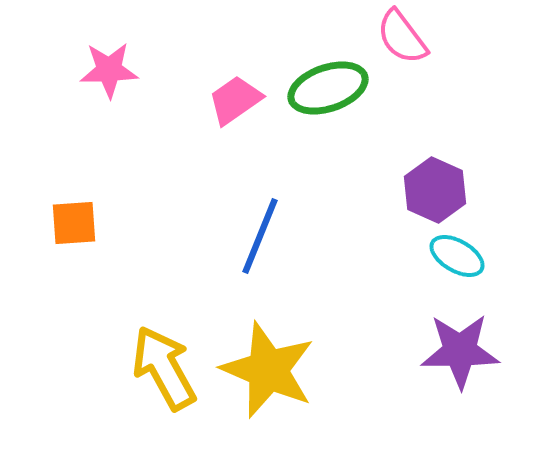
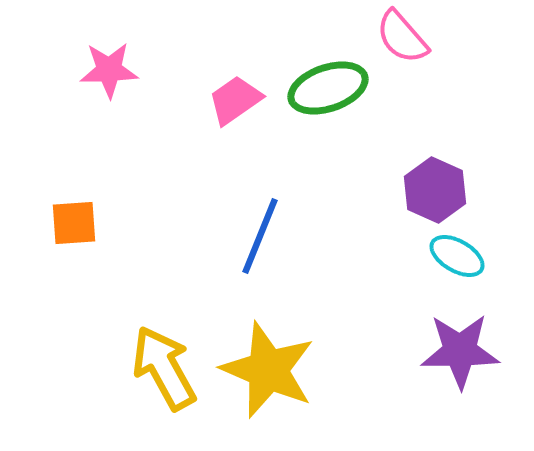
pink semicircle: rotated 4 degrees counterclockwise
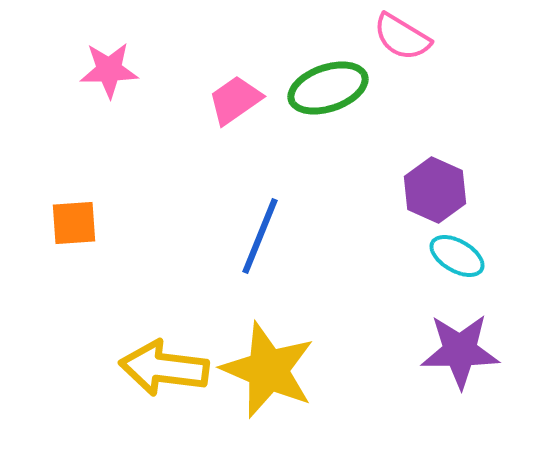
pink semicircle: rotated 18 degrees counterclockwise
yellow arrow: rotated 54 degrees counterclockwise
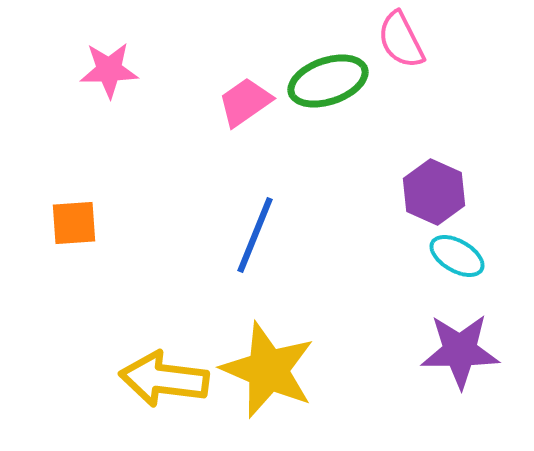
pink semicircle: moved 1 px left, 3 px down; rotated 32 degrees clockwise
green ellipse: moved 7 px up
pink trapezoid: moved 10 px right, 2 px down
purple hexagon: moved 1 px left, 2 px down
blue line: moved 5 px left, 1 px up
yellow arrow: moved 11 px down
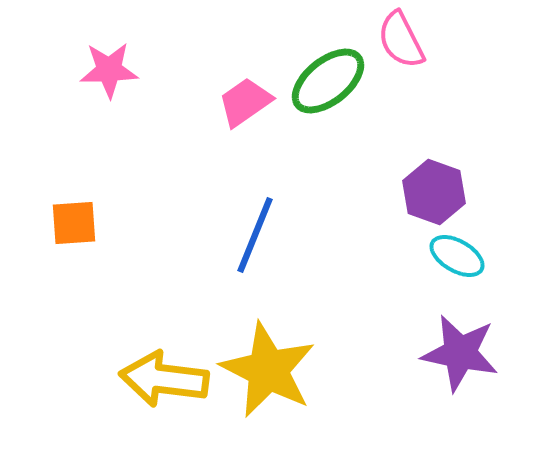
green ellipse: rotated 20 degrees counterclockwise
purple hexagon: rotated 4 degrees counterclockwise
purple star: moved 2 px down; rotated 12 degrees clockwise
yellow star: rotated 4 degrees clockwise
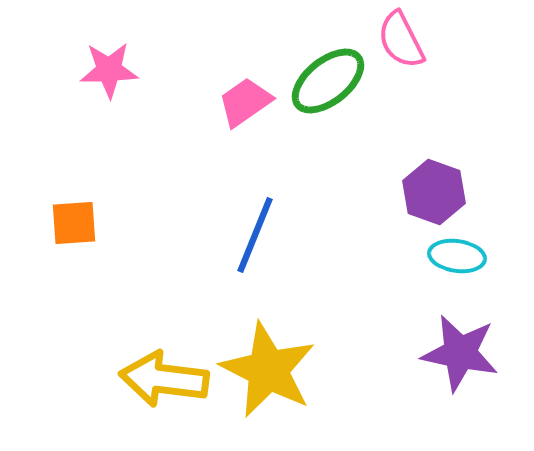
cyan ellipse: rotated 22 degrees counterclockwise
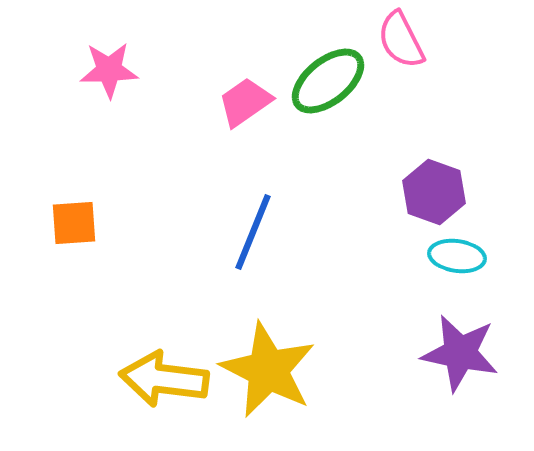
blue line: moved 2 px left, 3 px up
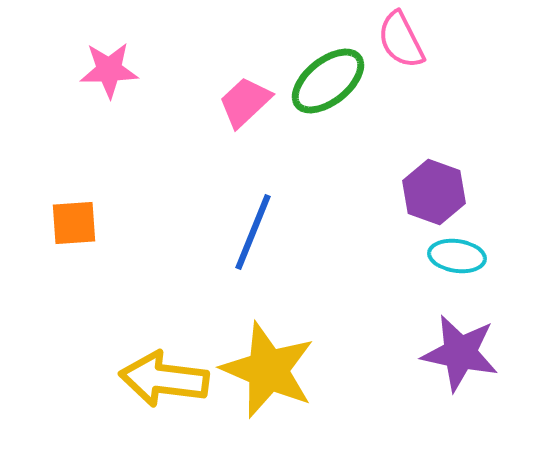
pink trapezoid: rotated 8 degrees counterclockwise
yellow star: rotated 4 degrees counterclockwise
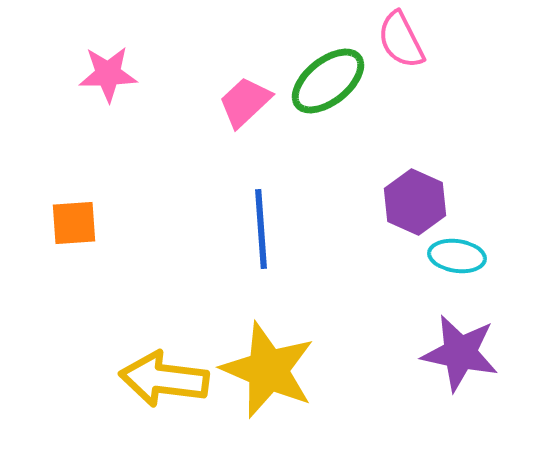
pink star: moved 1 px left, 4 px down
purple hexagon: moved 19 px left, 10 px down; rotated 4 degrees clockwise
blue line: moved 8 px right, 3 px up; rotated 26 degrees counterclockwise
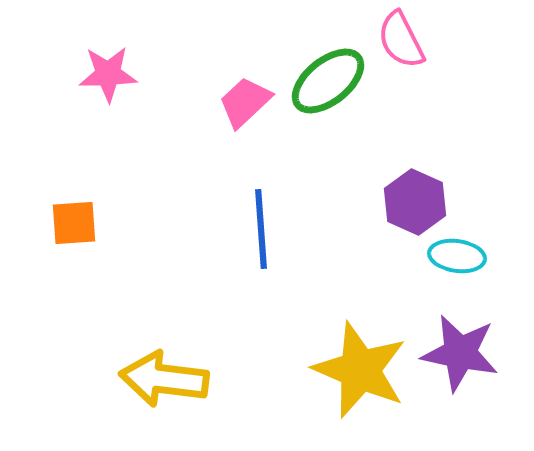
yellow star: moved 92 px right
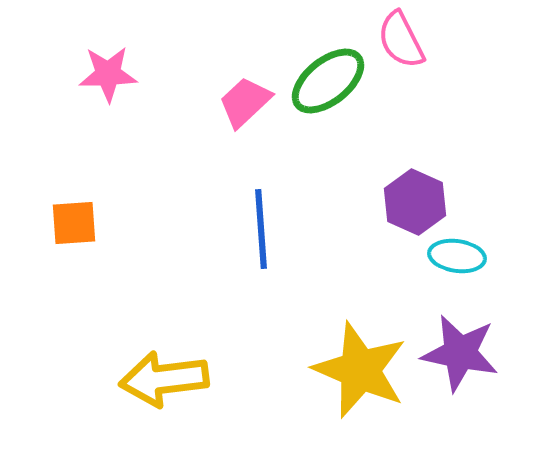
yellow arrow: rotated 14 degrees counterclockwise
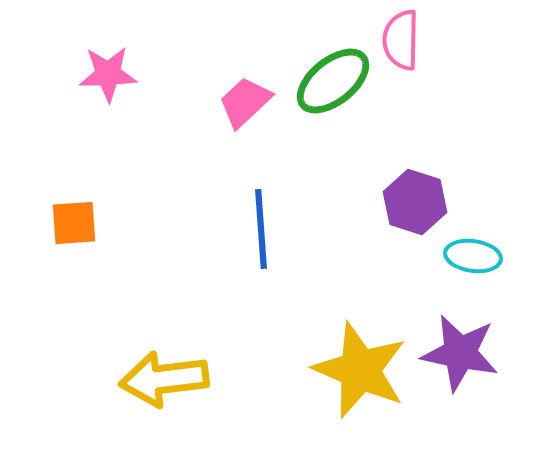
pink semicircle: rotated 28 degrees clockwise
green ellipse: moved 5 px right
purple hexagon: rotated 6 degrees counterclockwise
cyan ellipse: moved 16 px right
